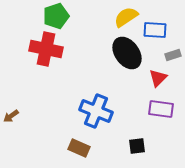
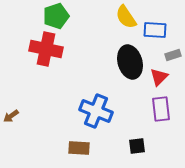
yellow semicircle: rotated 90 degrees counterclockwise
black ellipse: moved 3 px right, 9 px down; rotated 20 degrees clockwise
red triangle: moved 1 px right, 1 px up
purple rectangle: rotated 75 degrees clockwise
brown rectangle: rotated 20 degrees counterclockwise
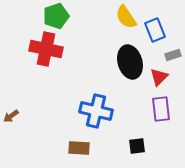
blue rectangle: rotated 65 degrees clockwise
blue cross: rotated 8 degrees counterclockwise
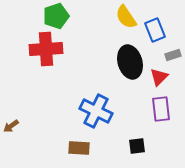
red cross: rotated 16 degrees counterclockwise
blue cross: rotated 12 degrees clockwise
brown arrow: moved 10 px down
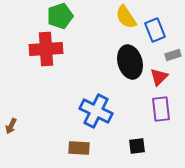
green pentagon: moved 4 px right
brown arrow: rotated 28 degrees counterclockwise
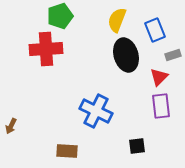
yellow semicircle: moved 9 px left, 3 px down; rotated 55 degrees clockwise
black ellipse: moved 4 px left, 7 px up
purple rectangle: moved 3 px up
brown rectangle: moved 12 px left, 3 px down
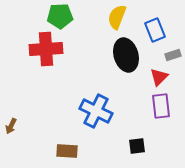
green pentagon: rotated 15 degrees clockwise
yellow semicircle: moved 3 px up
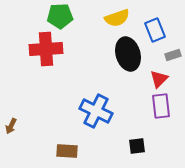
yellow semicircle: moved 1 px down; rotated 130 degrees counterclockwise
black ellipse: moved 2 px right, 1 px up
red triangle: moved 2 px down
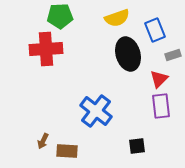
blue cross: rotated 12 degrees clockwise
brown arrow: moved 32 px right, 15 px down
